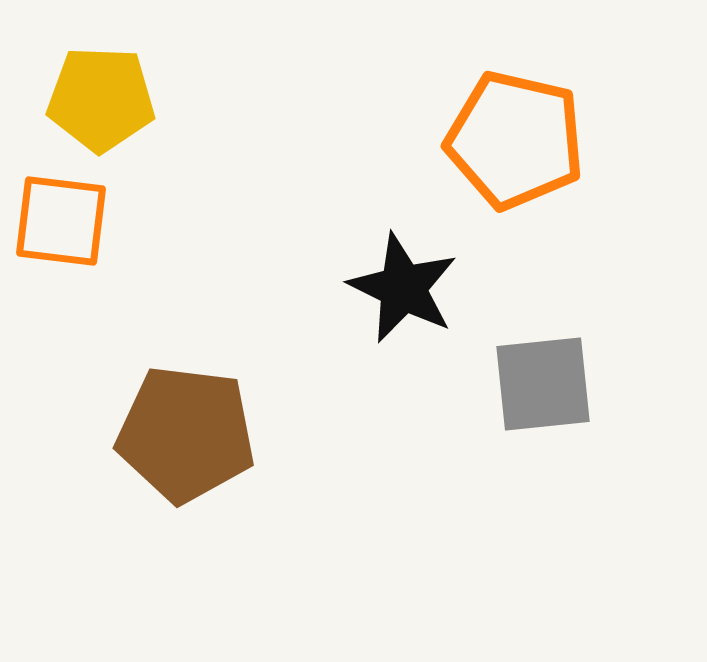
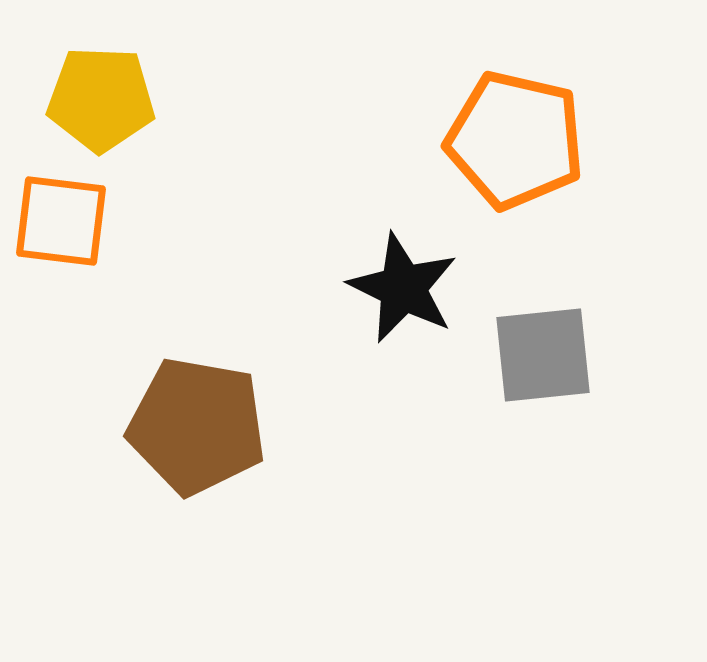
gray square: moved 29 px up
brown pentagon: moved 11 px right, 8 px up; rotated 3 degrees clockwise
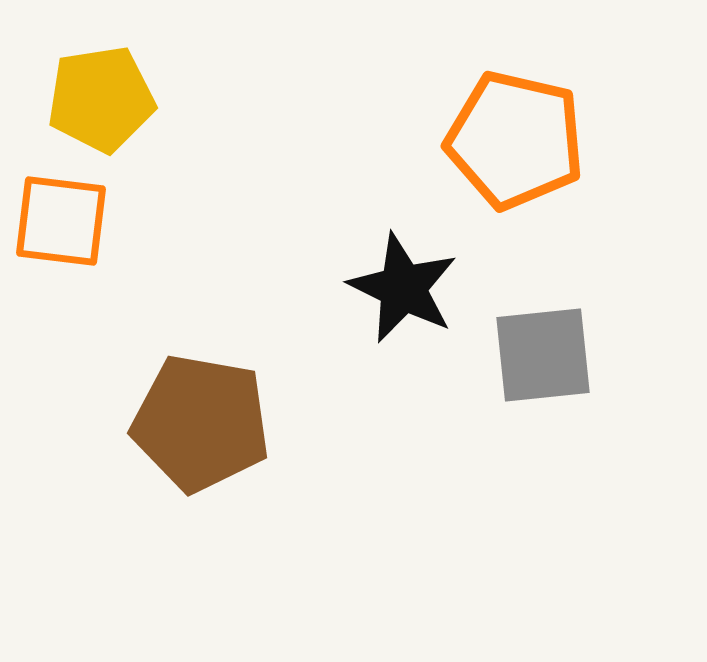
yellow pentagon: rotated 11 degrees counterclockwise
brown pentagon: moved 4 px right, 3 px up
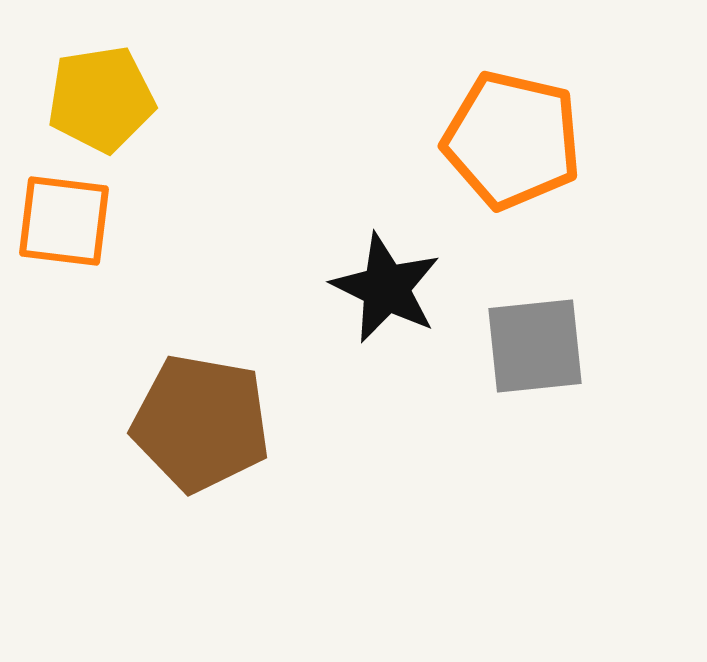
orange pentagon: moved 3 px left
orange square: moved 3 px right
black star: moved 17 px left
gray square: moved 8 px left, 9 px up
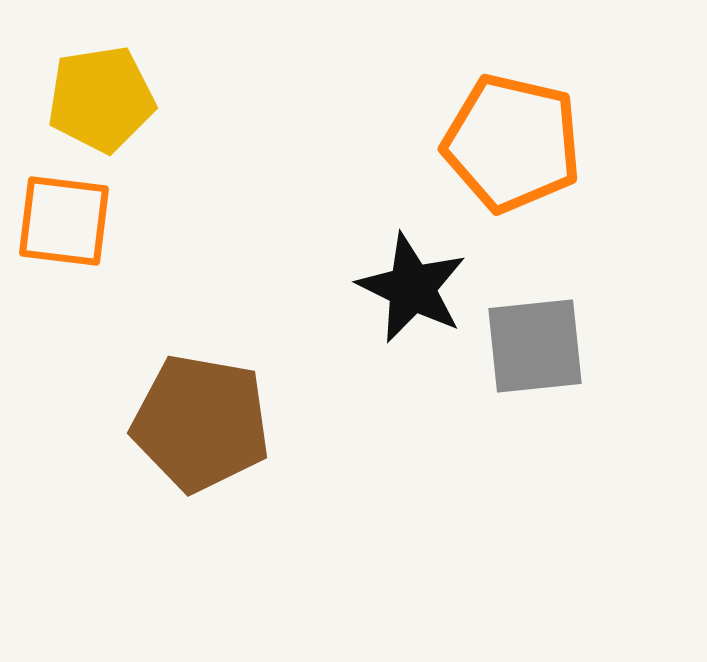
orange pentagon: moved 3 px down
black star: moved 26 px right
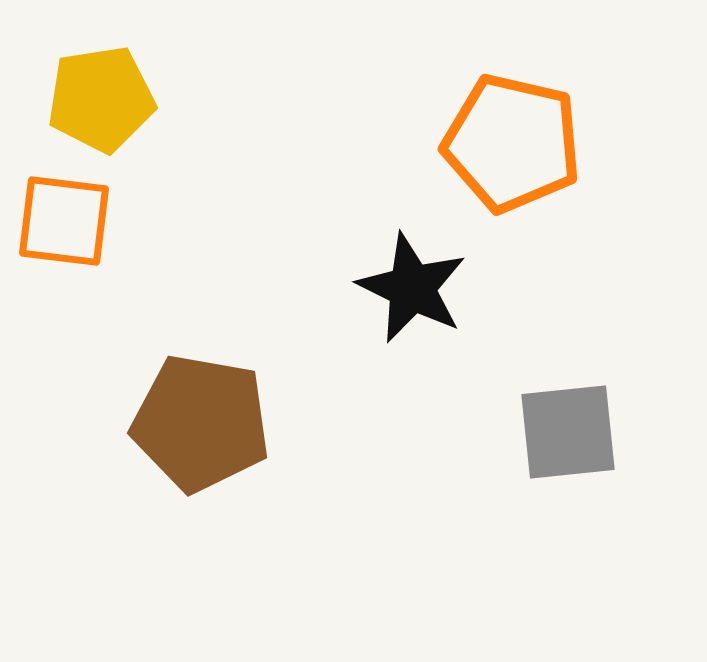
gray square: moved 33 px right, 86 px down
